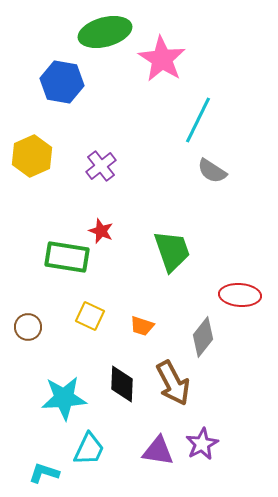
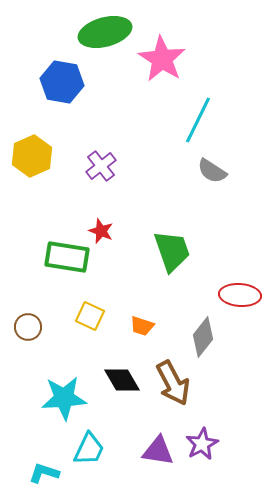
black diamond: moved 4 px up; rotated 33 degrees counterclockwise
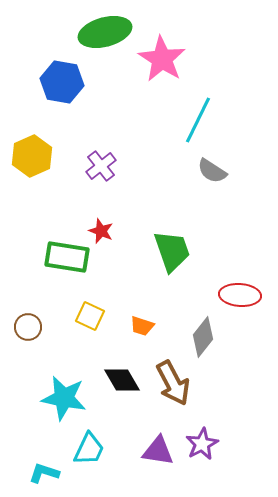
cyan star: rotated 15 degrees clockwise
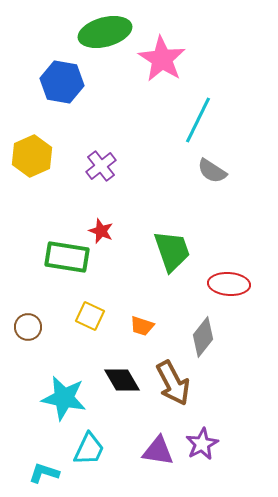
red ellipse: moved 11 px left, 11 px up
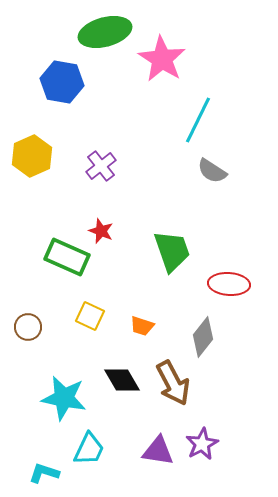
green rectangle: rotated 15 degrees clockwise
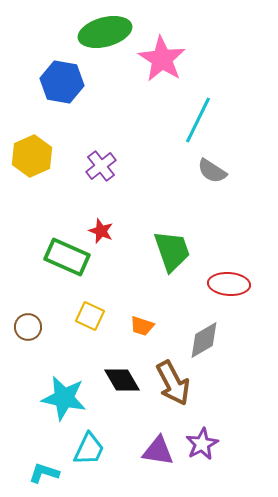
gray diamond: moved 1 px right, 3 px down; rotated 21 degrees clockwise
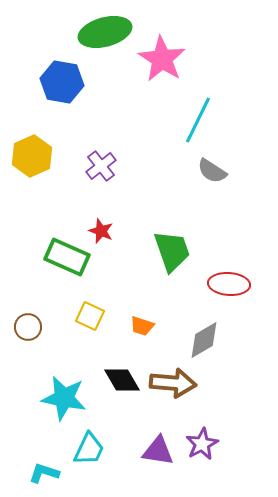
brown arrow: rotated 57 degrees counterclockwise
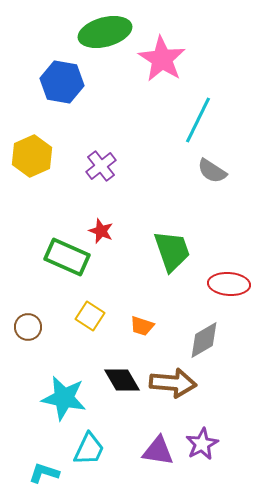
yellow square: rotated 8 degrees clockwise
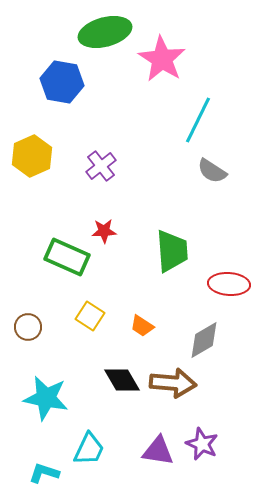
red star: moved 3 px right; rotated 25 degrees counterclockwise
green trapezoid: rotated 15 degrees clockwise
orange trapezoid: rotated 15 degrees clockwise
cyan star: moved 18 px left
purple star: rotated 20 degrees counterclockwise
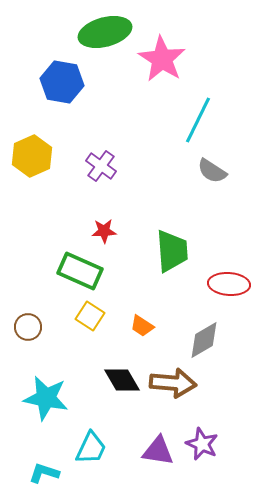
purple cross: rotated 16 degrees counterclockwise
green rectangle: moved 13 px right, 14 px down
cyan trapezoid: moved 2 px right, 1 px up
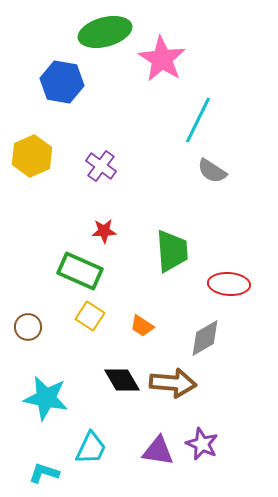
gray diamond: moved 1 px right, 2 px up
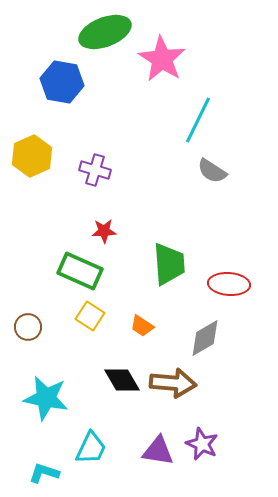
green ellipse: rotated 6 degrees counterclockwise
purple cross: moved 6 px left, 4 px down; rotated 20 degrees counterclockwise
green trapezoid: moved 3 px left, 13 px down
